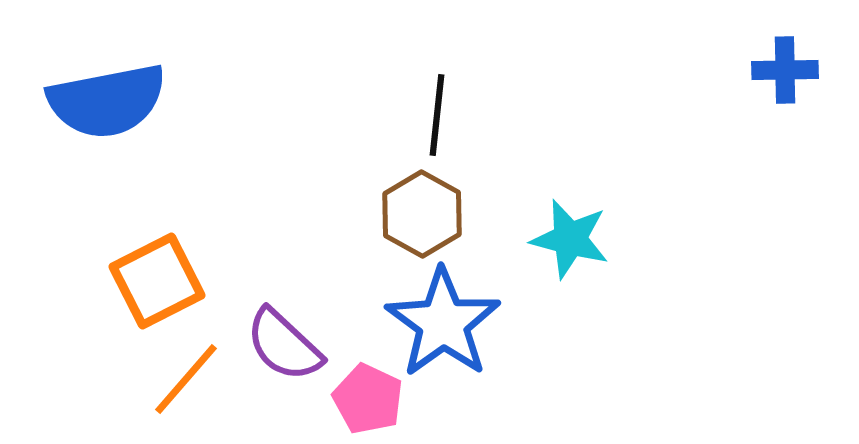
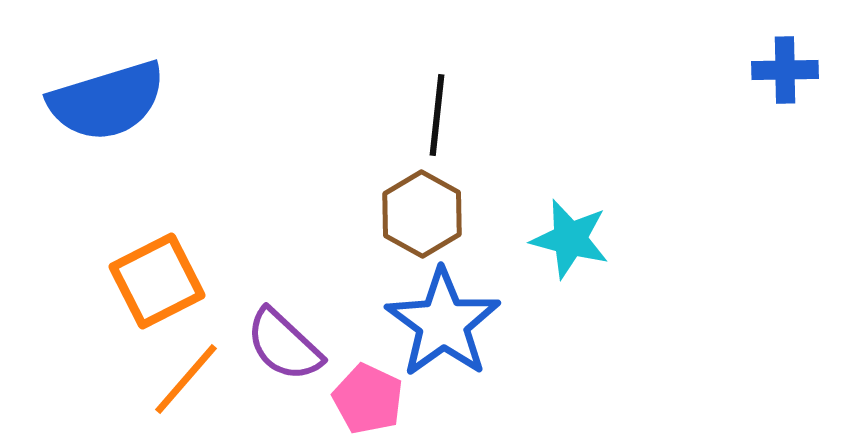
blue semicircle: rotated 6 degrees counterclockwise
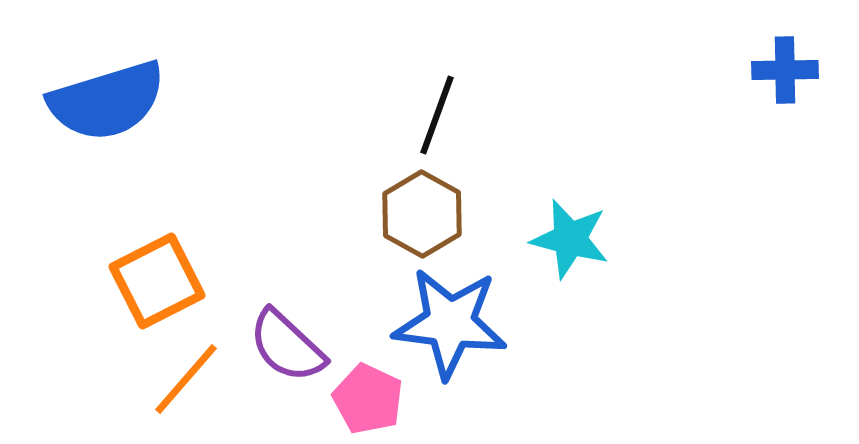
black line: rotated 14 degrees clockwise
blue star: moved 7 px right; rotated 29 degrees counterclockwise
purple semicircle: moved 3 px right, 1 px down
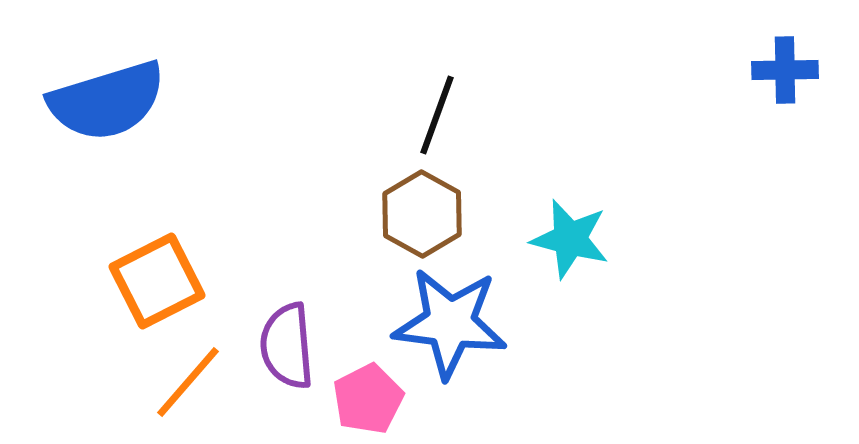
purple semicircle: rotated 42 degrees clockwise
orange line: moved 2 px right, 3 px down
pink pentagon: rotated 20 degrees clockwise
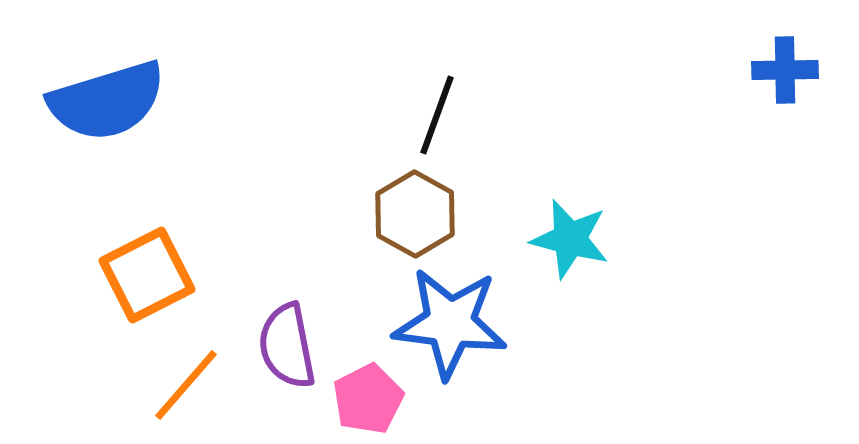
brown hexagon: moved 7 px left
orange square: moved 10 px left, 6 px up
purple semicircle: rotated 6 degrees counterclockwise
orange line: moved 2 px left, 3 px down
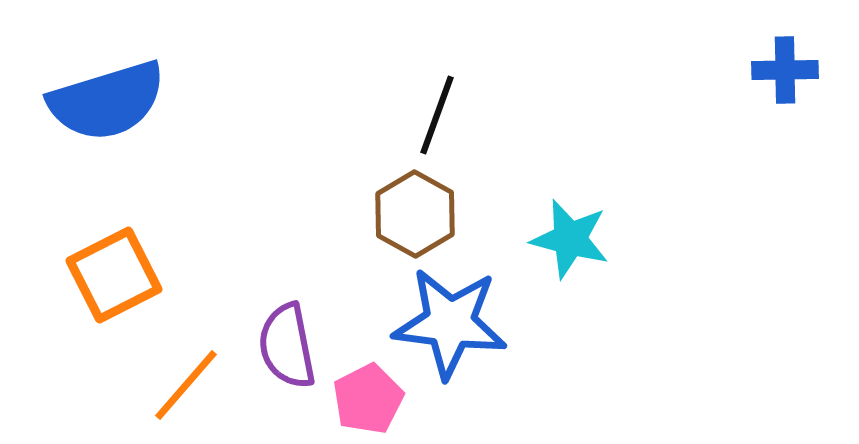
orange square: moved 33 px left
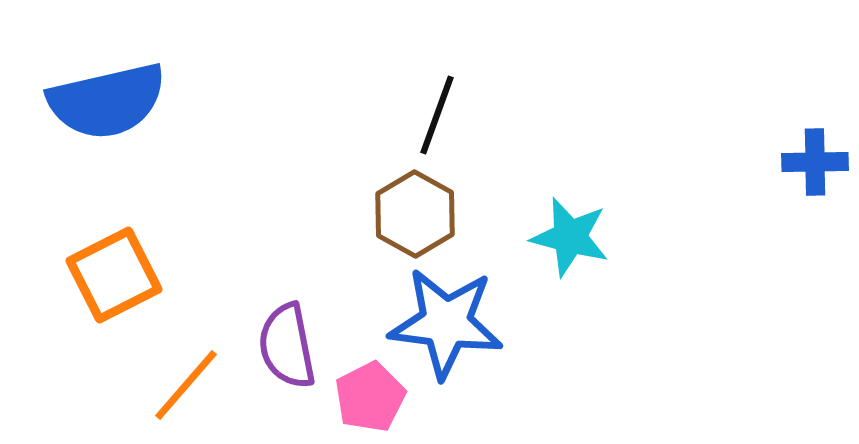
blue cross: moved 30 px right, 92 px down
blue semicircle: rotated 4 degrees clockwise
cyan star: moved 2 px up
blue star: moved 4 px left
pink pentagon: moved 2 px right, 2 px up
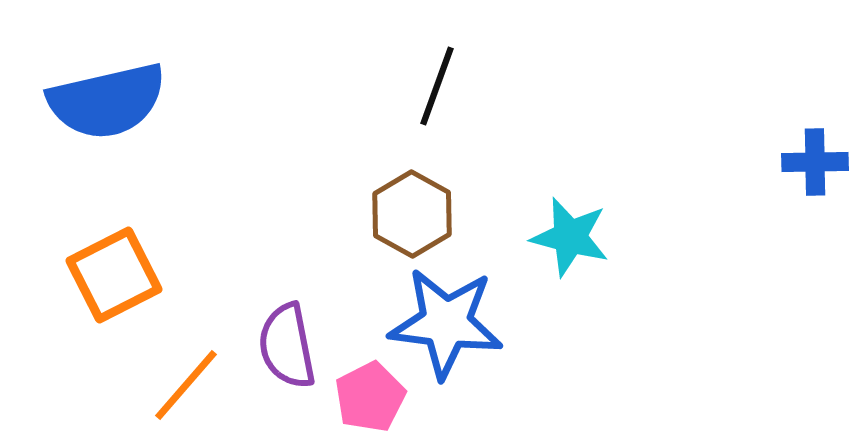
black line: moved 29 px up
brown hexagon: moved 3 px left
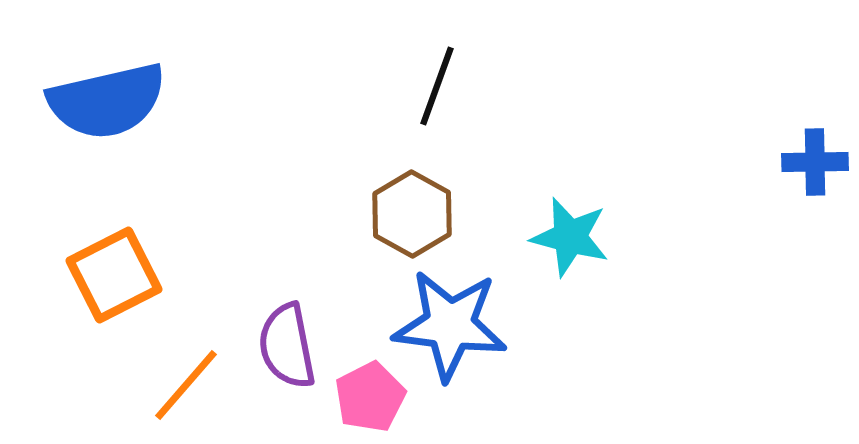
blue star: moved 4 px right, 2 px down
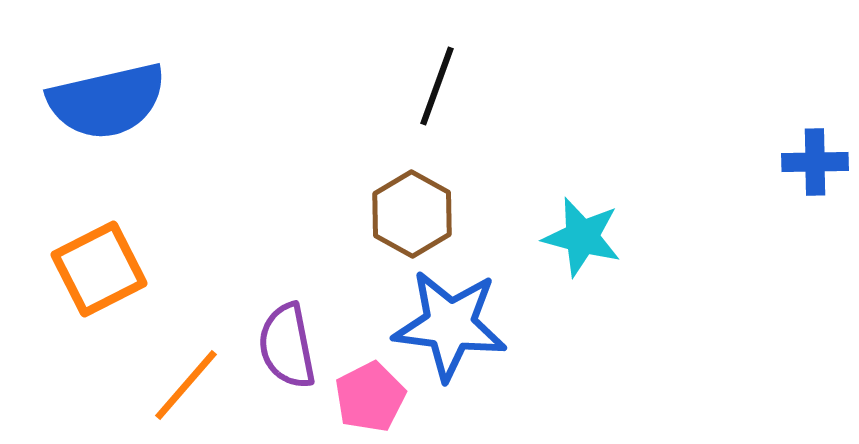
cyan star: moved 12 px right
orange square: moved 15 px left, 6 px up
